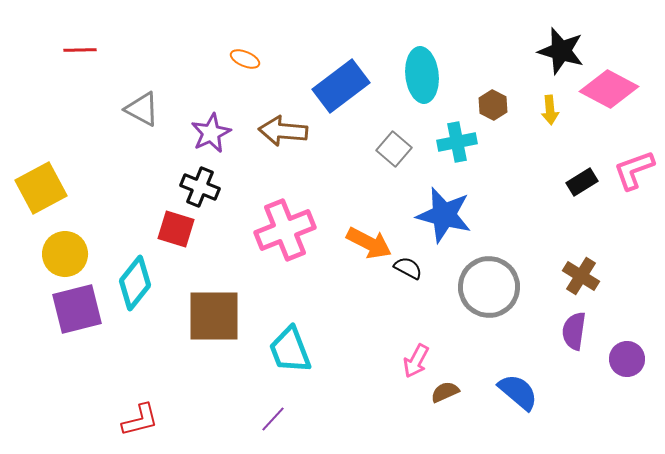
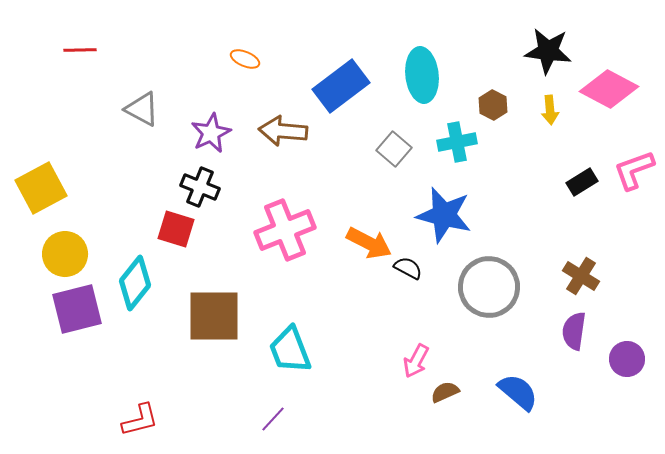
black star: moved 13 px left; rotated 9 degrees counterclockwise
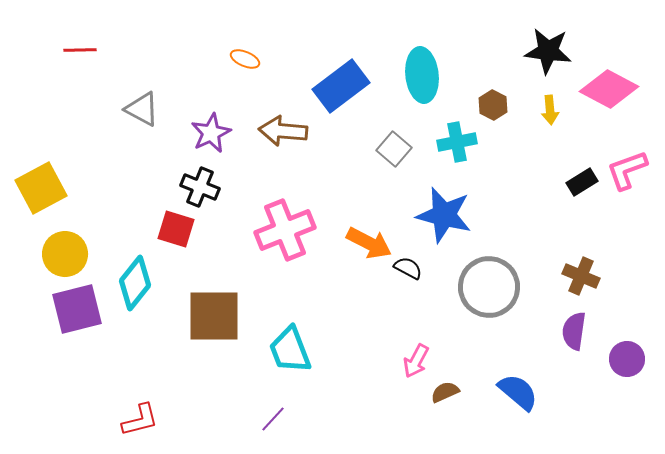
pink L-shape: moved 7 px left
brown cross: rotated 9 degrees counterclockwise
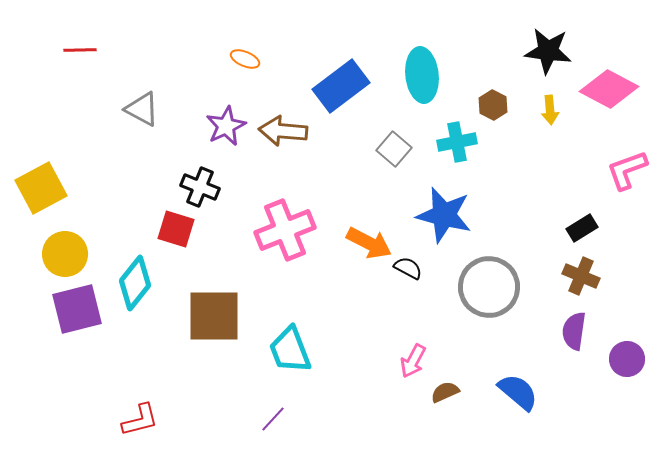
purple star: moved 15 px right, 7 px up
black rectangle: moved 46 px down
pink arrow: moved 3 px left
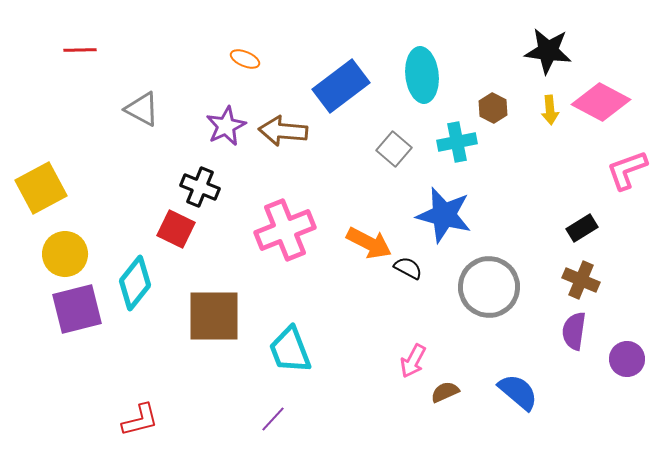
pink diamond: moved 8 px left, 13 px down
brown hexagon: moved 3 px down
red square: rotated 9 degrees clockwise
brown cross: moved 4 px down
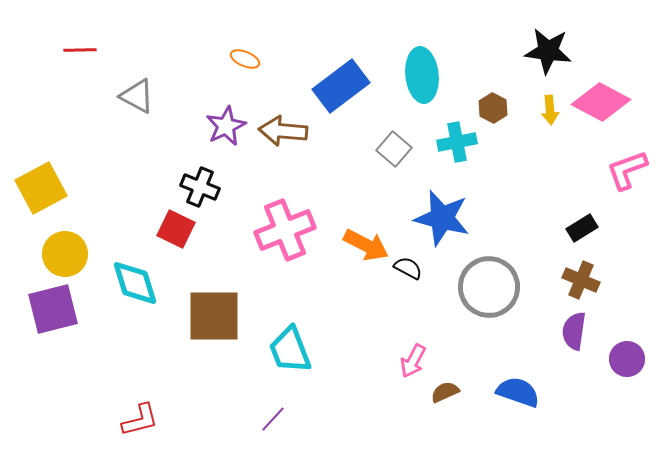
gray triangle: moved 5 px left, 13 px up
blue star: moved 2 px left, 3 px down
orange arrow: moved 3 px left, 2 px down
cyan diamond: rotated 56 degrees counterclockwise
purple square: moved 24 px left
blue semicircle: rotated 21 degrees counterclockwise
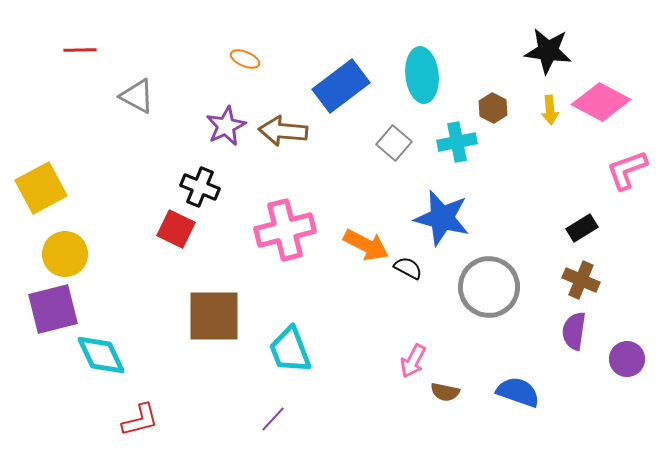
gray square: moved 6 px up
pink cross: rotated 8 degrees clockwise
cyan diamond: moved 34 px left, 72 px down; rotated 8 degrees counterclockwise
brown semicircle: rotated 144 degrees counterclockwise
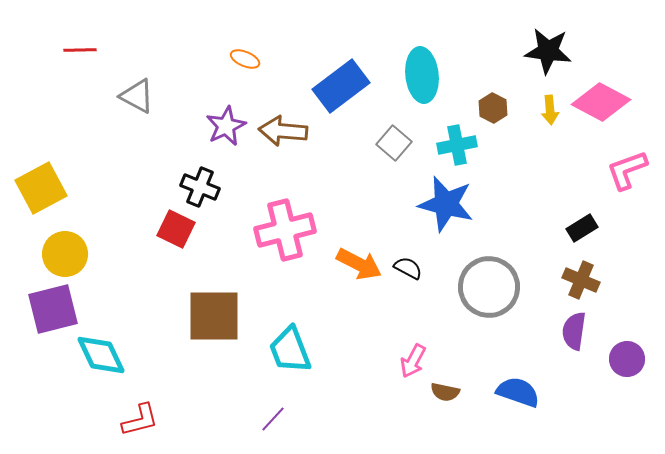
cyan cross: moved 3 px down
blue star: moved 4 px right, 14 px up
orange arrow: moved 7 px left, 19 px down
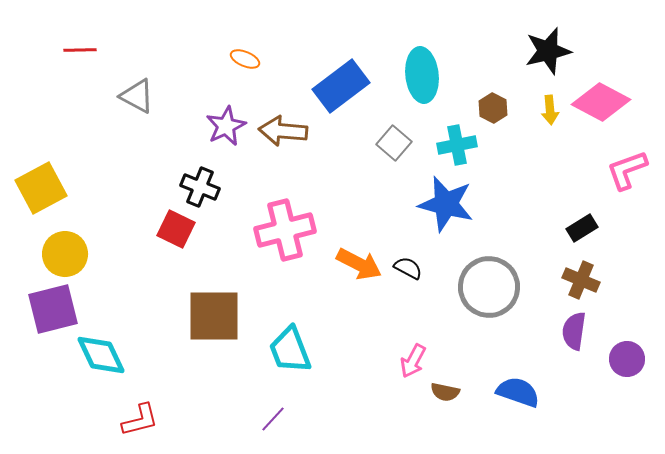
black star: rotated 21 degrees counterclockwise
